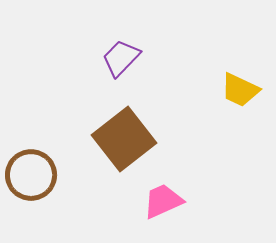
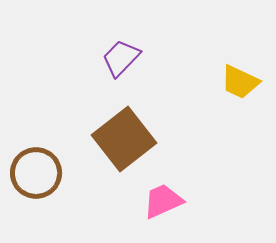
yellow trapezoid: moved 8 px up
brown circle: moved 5 px right, 2 px up
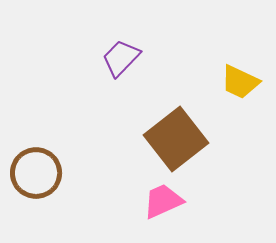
brown square: moved 52 px right
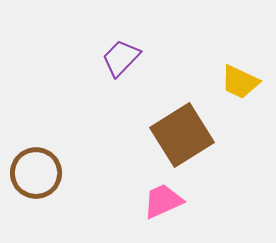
brown square: moved 6 px right, 4 px up; rotated 6 degrees clockwise
